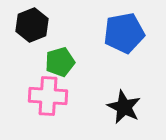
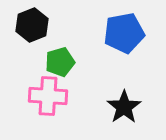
black star: rotated 12 degrees clockwise
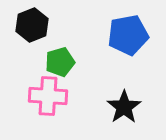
blue pentagon: moved 4 px right, 2 px down
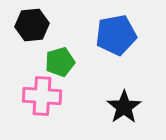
black hexagon: rotated 16 degrees clockwise
blue pentagon: moved 12 px left
pink cross: moved 6 px left
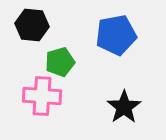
black hexagon: rotated 12 degrees clockwise
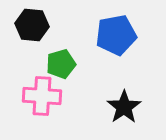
green pentagon: moved 1 px right, 2 px down
